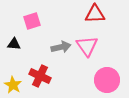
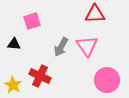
gray arrow: rotated 132 degrees clockwise
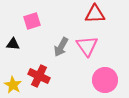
black triangle: moved 1 px left
red cross: moved 1 px left
pink circle: moved 2 px left
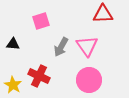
red triangle: moved 8 px right
pink square: moved 9 px right
pink circle: moved 16 px left
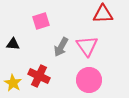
yellow star: moved 2 px up
